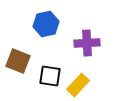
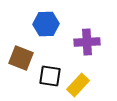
blue hexagon: rotated 10 degrees clockwise
purple cross: moved 1 px up
brown square: moved 3 px right, 3 px up
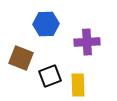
black square: rotated 30 degrees counterclockwise
yellow rectangle: rotated 45 degrees counterclockwise
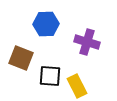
purple cross: rotated 20 degrees clockwise
black square: rotated 25 degrees clockwise
yellow rectangle: moved 1 px left, 1 px down; rotated 25 degrees counterclockwise
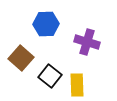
brown square: rotated 20 degrees clockwise
black square: rotated 35 degrees clockwise
yellow rectangle: moved 1 px up; rotated 25 degrees clockwise
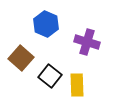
blue hexagon: rotated 25 degrees clockwise
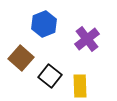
blue hexagon: moved 2 px left; rotated 15 degrees clockwise
purple cross: moved 3 px up; rotated 35 degrees clockwise
yellow rectangle: moved 3 px right, 1 px down
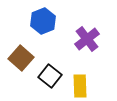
blue hexagon: moved 1 px left, 3 px up
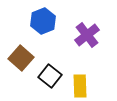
purple cross: moved 4 px up
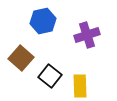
blue hexagon: rotated 10 degrees clockwise
purple cross: rotated 20 degrees clockwise
